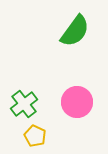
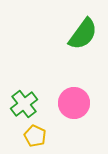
green semicircle: moved 8 px right, 3 px down
pink circle: moved 3 px left, 1 px down
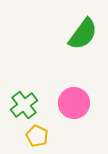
green cross: moved 1 px down
yellow pentagon: moved 2 px right
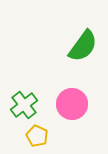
green semicircle: moved 12 px down
pink circle: moved 2 px left, 1 px down
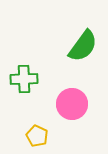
green cross: moved 26 px up; rotated 36 degrees clockwise
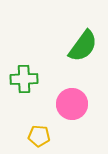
yellow pentagon: moved 2 px right; rotated 20 degrees counterclockwise
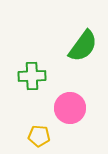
green cross: moved 8 px right, 3 px up
pink circle: moved 2 px left, 4 px down
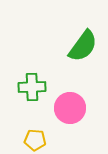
green cross: moved 11 px down
yellow pentagon: moved 4 px left, 4 px down
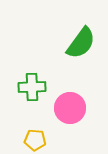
green semicircle: moved 2 px left, 3 px up
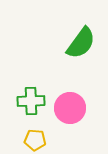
green cross: moved 1 px left, 14 px down
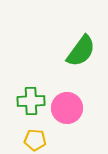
green semicircle: moved 8 px down
pink circle: moved 3 px left
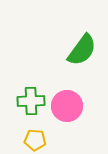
green semicircle: moved 1 px right, 1 px up
pink circle: moved 2 px up
